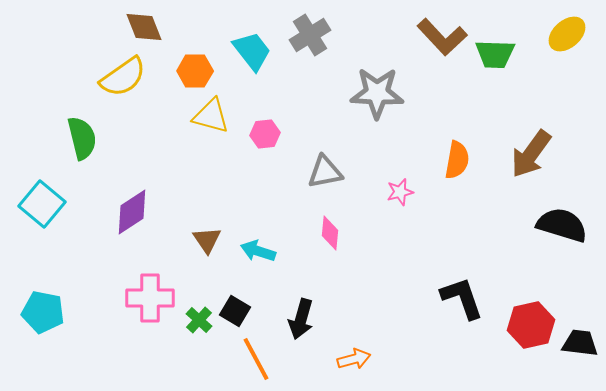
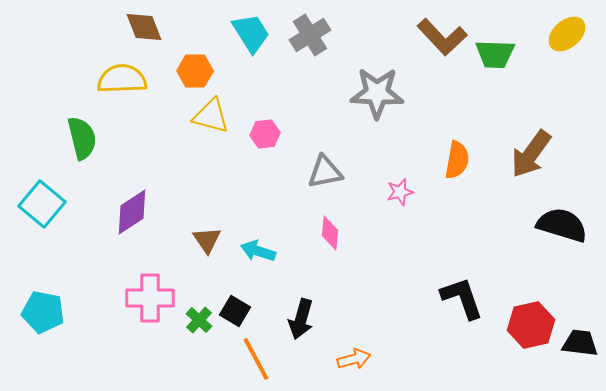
cyan trapezoid: moved 1 px left, 18 px up; rotated 6 degrees clockwise
yellow semicircle: moved 1 px left, 2 px down; rotated 147 degrees counterclockwise
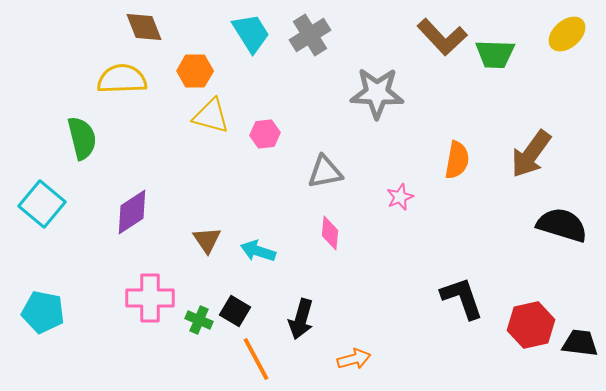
pink star: moved 5 px down; rotated 8 degrees counterclockwise
green cross: rotated 20 degrees counterclockwise
